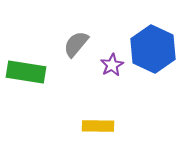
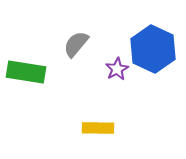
purple star: moved 5 px right, 4 px down
yellow rectangle: moved 2 px down
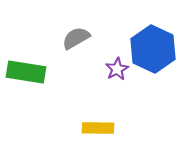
gray semicircle: moved 6 px up; rotated 20 degrees clockwise
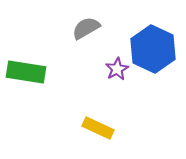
gray semicircle: moved 10 px right, 10 px up
yellow rectangle: rotated 24 degrees clockwise
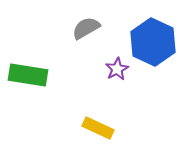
blue hexagon: moved 7 px up
green rectangle: moved 2 px right, 3 px down
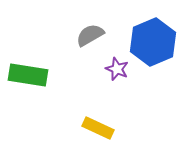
gray semicircle: moved 4 px right, 7 px down
blue hexagon: rotated 12 degrees clockwise
purple star: rotated 20 degrees counterclockwise
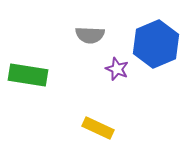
gray semicircle: rotated 148 degrees counterclockwise
blue hexagon: moved 3 px right, 2 px down
